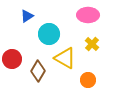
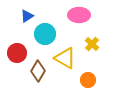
pink ellipse: moved 9 px left
cyan circle: moved 4 px left
red circle: moved 5 px right, 6 px up
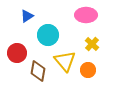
pink ellipse: moved 7 px right
cyan circle: moved 3 px right, 1 px down
yellow triangle: moved 3 px down; rotated 20 degrees clockwise
brown diamond: rotated 20 degrees counterclockwise
orange circle: moved 10 px up
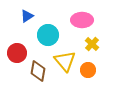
pink ellipse: moved 4 px left, 5 px down
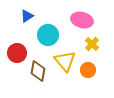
pink ellipse: rotated 15 degrees clockwise
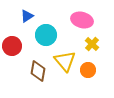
cyan circle: moved 2 px left
red circle: moved 5 px left, 7 px up
